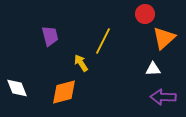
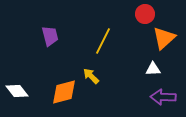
yellow arrow: moved 10 px right, 13 px down; rotated 12 degrees counterclockwise
white diamond: moved 3 px down; rotated 15 degrees counterclockwise
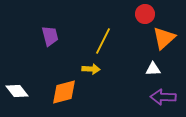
yellow arrow: moved 7 px up; rotated 138 degrees clockwise
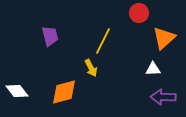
red circle: moved 6 px left, 1 px up
yellow arrow: moved 1 px up; rotated 60 degrees clockwise
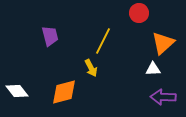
orange triangle: moved 1 px left, 5 px down
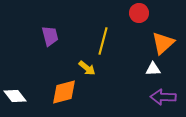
yellow line: rotated 12 degrees counterclockwise
yellow arrow: moved 4 px left; rotated 24 degrees counterclockwise
white diamond: moved 2 px left, 5 px down
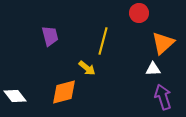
purple arrow: rotated 70 degrees clockwise
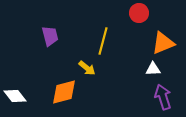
orange triangle: rotated 20 degrees clockwise
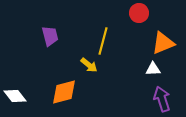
yellow arrow: moved 2 px right, 3 px up
purple arrow: moved 1 px left, 2 px down
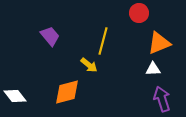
purple trapezoid: rotated 25 degrees counterclockwise
orange triangle: moved 4 px left
orange diamond: moved 3 px right
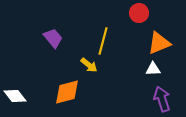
purple trapezoid: moved 3 px right, 2 px down
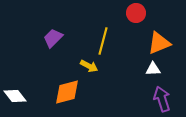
red circle: moved 3 px left
purple trapezoid: rotated 95 degrees counterclockwise
yellow arrow: moved 1 px down; rotated 12 degrees counterclockwise
